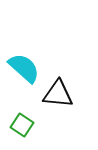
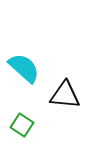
black triangle: moved 7 px right, 1 px down
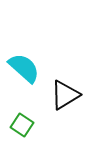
black triangle: rotated 36 degrees counterclockwise
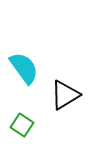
cyan semicircle: rotated 12 degrees clockwise
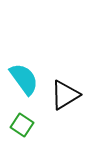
cyan semicircle: moved 11 px down
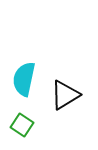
cyan semicircle: rotated 132 degrees counterclockwise
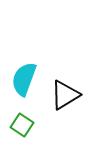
cyan semicircle: rotated 8 degrees clockwise
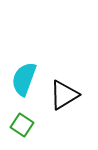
black triangle: moved 1 px left
